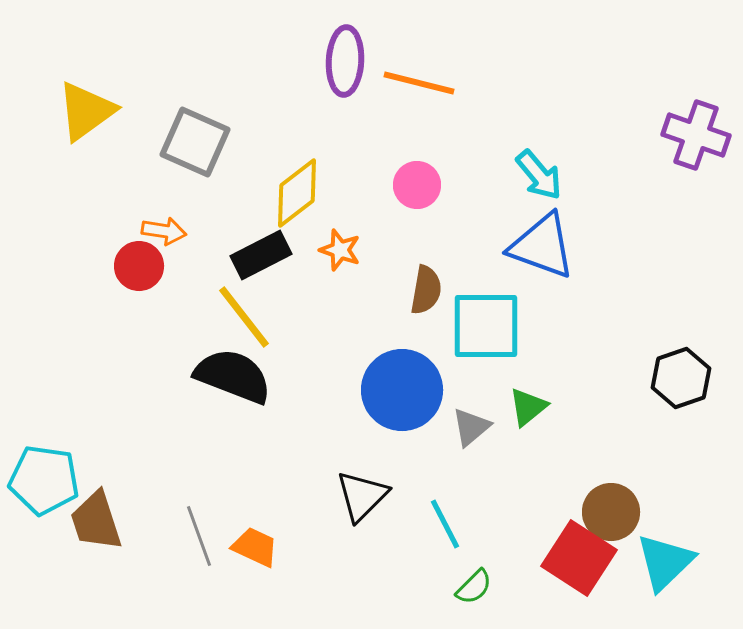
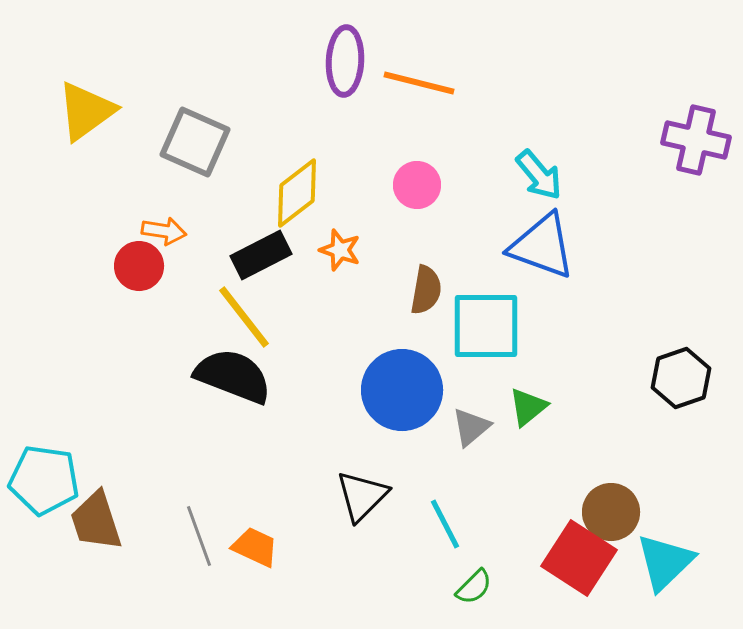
purple cross: moved 5 px down; rotated 6 degrees counterclockwise
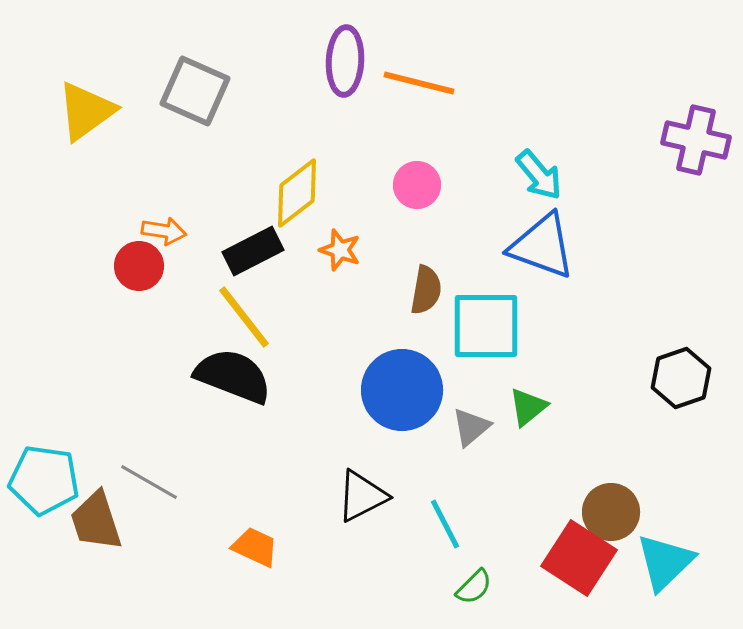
gray square: moved 51 px up
black rectangle: moved 8 px left, 4 px up
black triangle: rotated 18 degrees clockwise
gray line: moved 50 px left, 54 px up; rotated 40 degrees counterclockwise
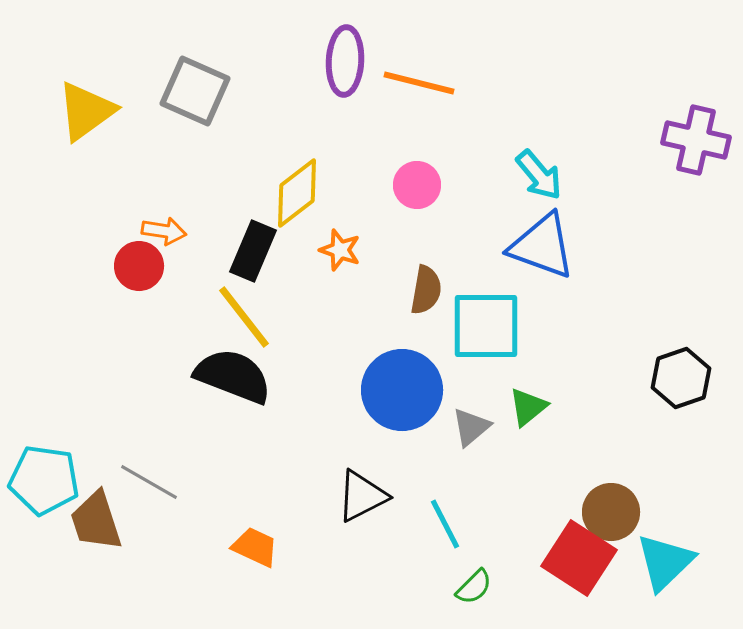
black rectangle: rotated 40 degrees counterclockwise
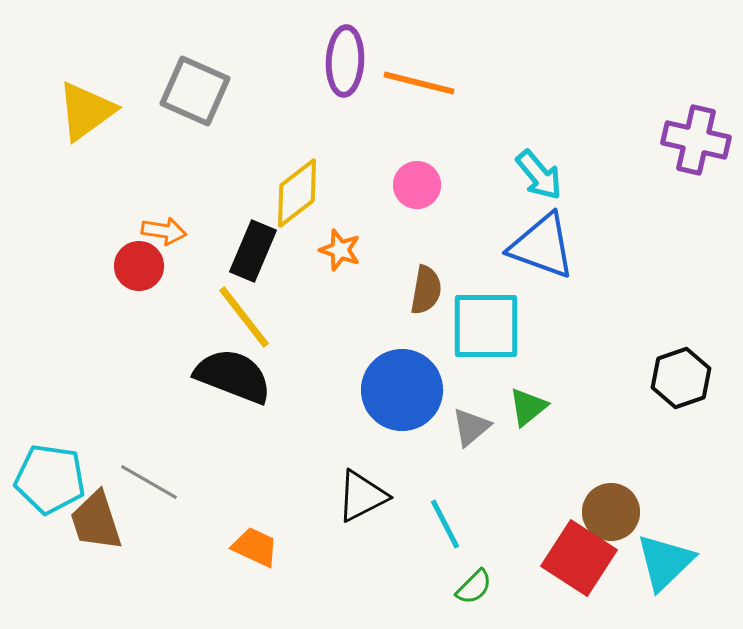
cyan pentagon: moved 6 px right, 1 px up
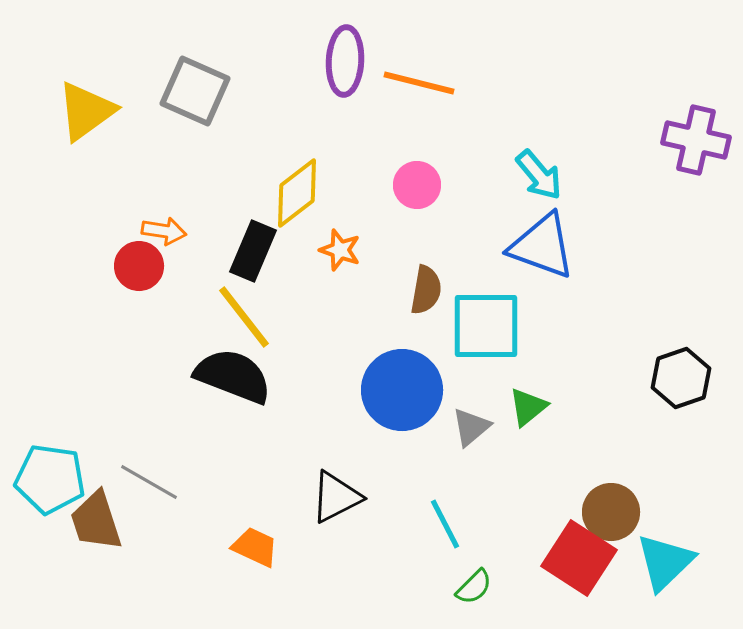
black triangle: moved 26 px left, 1 px down
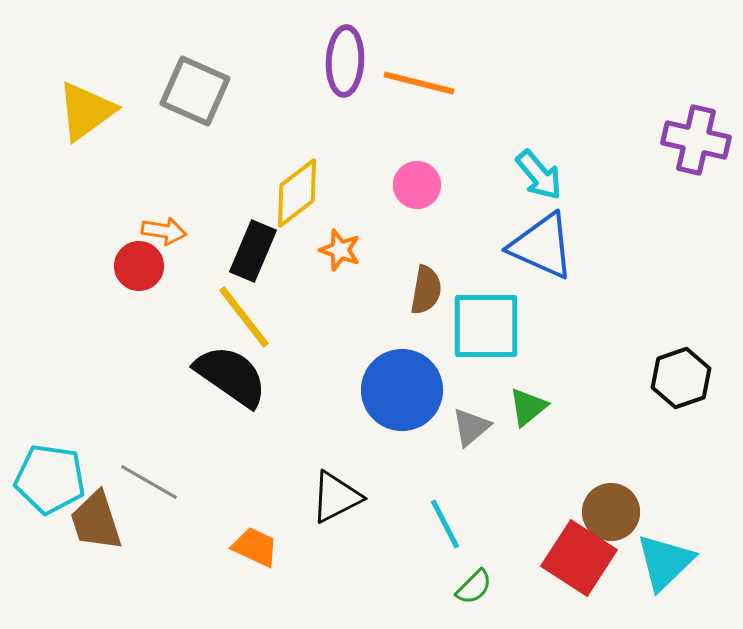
blue triangle: rotated 4 degrees clockwise
black semicircle: moved 2 px left; rotated 14 degrees clockwise
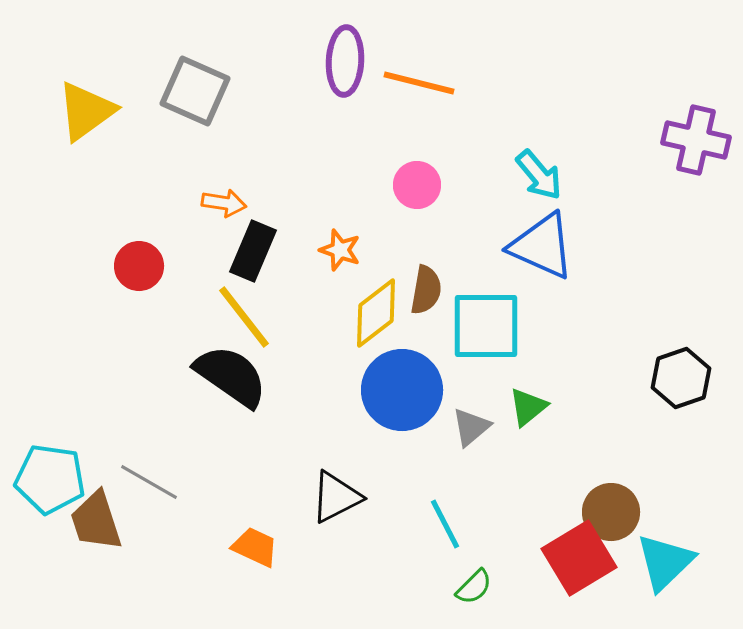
yellow diamond: moved 79 px right, 120 px down
orange arrow: moved 60 px right, 28 px up
red square: rotated 26 degrees clockwise
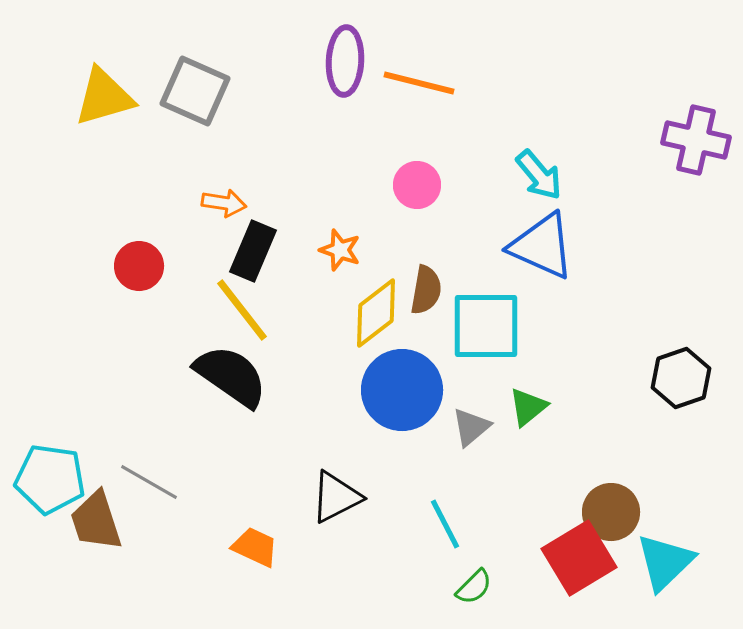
yellow triangle: moved 18 px right, 14 px up; rotated 20 degrees clockwise
yellow line: moved 2 px left, 7 px up
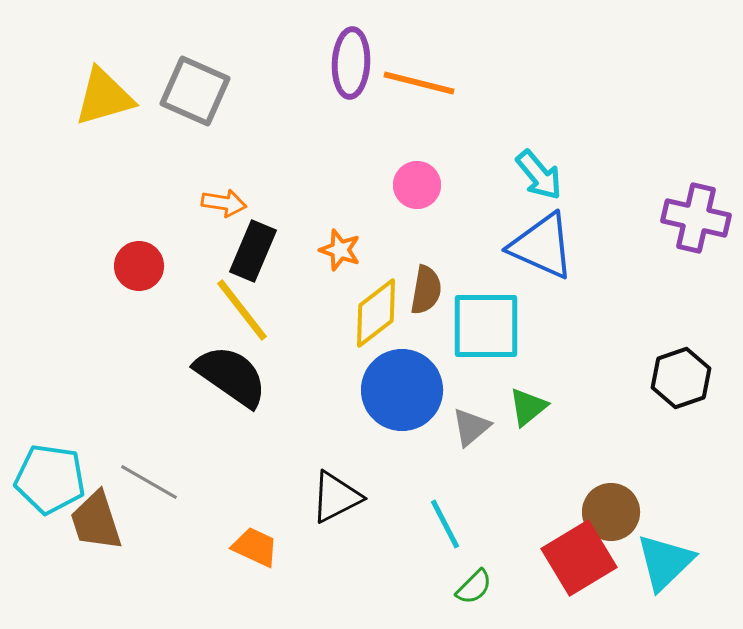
purple ellipse: moved 6 px right, 2 px down
purple cross: moved 78 px down
